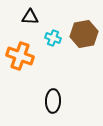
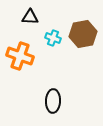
brown hexagon: moved 1 px left
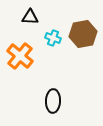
orange cross: rotated 20 degrees clockwise
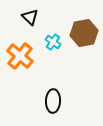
black triangle: rotated 42 degrees clockwise
brown hexagon: moved 1 px right, 1 px up
cyan cross: moved 4 px down; rotated 14 degrees clockwise
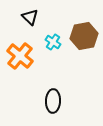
brown hexagon: moved 3 px down
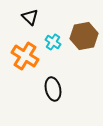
orange cross: moved 5 px right; rotated 8 degrees counterclockwise
black ellipse: moved 12 px up; rotated 15 degrees counterclockwise
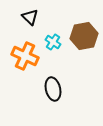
orange cross: rotated 8 degrees counterclockwise
